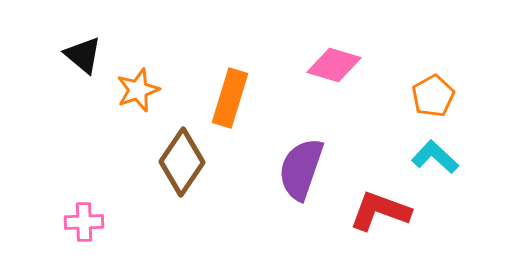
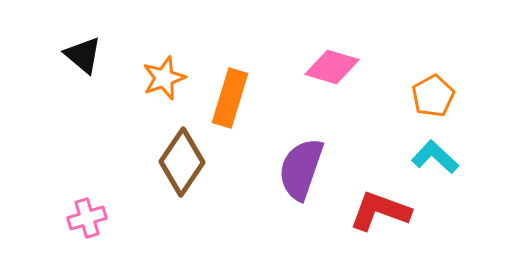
pink diamond: moved 2 px left, 2 px down
orange star: moved 26 px right, 12 px up
pink cross: moved 3 px right, 4 px up; rotated 15 degrees counterclockwise
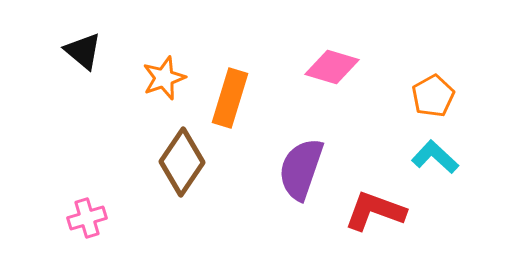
black triangle: moved 4 px up
red L-shape: moved 5 px left
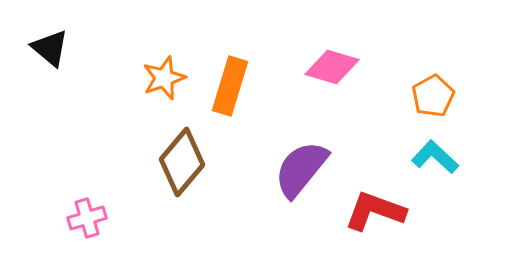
black triangle: moved 33 px left, 3 px up
orange rectangle: moved 12 px up
brown diamond: rotated 6 degrees clockwise
purple semicircle: rotated 20 degrees clockwise
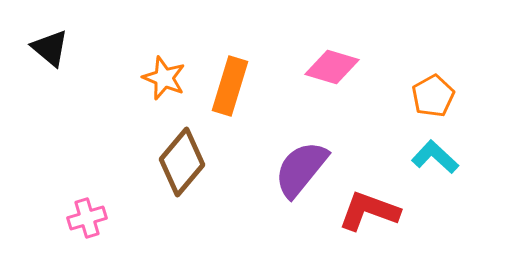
orange star: rotated 30 degrees counterclockwise
red L-shape: moved 6 px left
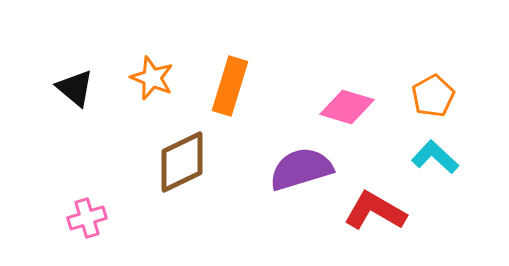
black triangle: moved 25 px right, 40 px down
pink diamond: moved 15 px right, 40 px down
orange star: moved 12 px left
brown diamond: rotated 24 degrees clockwise
purple semicircle: rotated 34 degrees clockwise
red L-shape: moved 6 px right; rotated 10 degrees clockwise
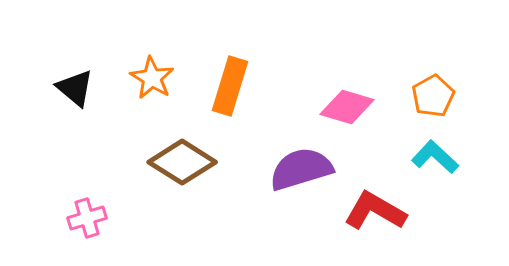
orange star: rotated 9 degrees clockwise
brown diamond: rotated 58 degrees clockwise
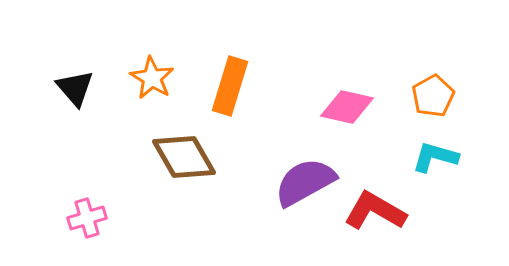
black triangle: rotated 9 degrees clockwise
pink diamond: rotated 4 degrees counterclockwise
cyan L-shape: rotated 27 degrees counterclockwise
brown diamond: moved 2 px right, 5 px up; rotated 28 degrees clockwise
purple semicircle: moved 4 px right, 13 px down; rotated 12 degrees counterclockwise
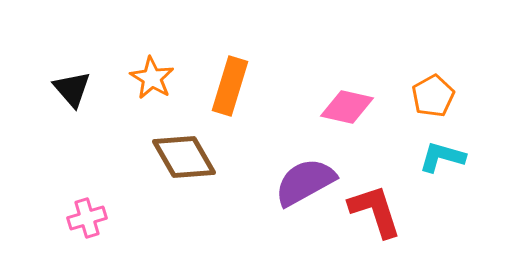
black triangle: moved 3 px left, 1 px down
cyan L-shape: moved 7 px right
red L-shape: rotated 42 degrees clockwise
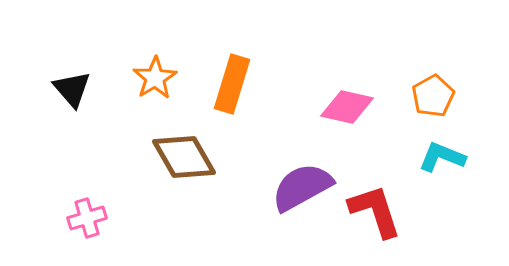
orange star: moved 3 px right; rotated 9 degrees clockwise
orange rectangle: moved 2 px right, 2 px up
cyan L-shape: rotated 6 degrees clockwise
purple semicircle: moved 3 px left, 5 px down
